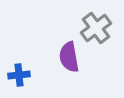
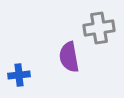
gray cross: moved 3 px right; rotated 28 degrees clockwise
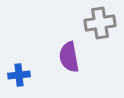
gray cross: moved 1 px right, 5 px up
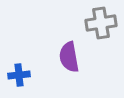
gray cross: moved 1 px right
